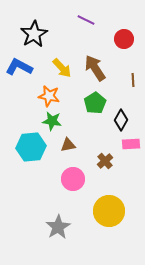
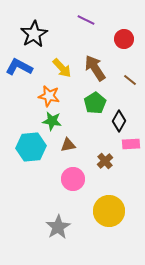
brown line: moved 3 px left; rotated 48 degrees counterclockwise
black diamond: moved 2 px left, 1 px down
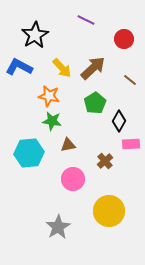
black star: moved 1 px right, 1 px down
brown arrow: moved 2 px left; rotated 80 degrees clockwise
cyan hexagon: moved 2 px left, 6 px down
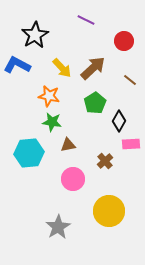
red circle: moved 2 px down
blue L-shape: moved 2 px left, 2 px up
green star: moved 1 px down
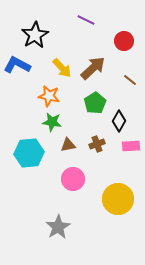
pink rectangle: moved 2 px down
brown cross: moved 8 px left, 17 px up; rotated 21 degrees clockwise
yellow circle: moved 9 px right, 12 px up
